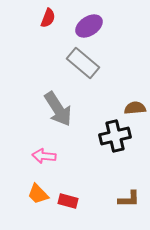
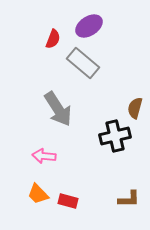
red semicircle: moved 5 px right, 21 px down
brown semicircle: rotated 70 degrees counterclockwise
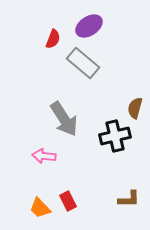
gray arrow: moved 6 px right, 10 px down
orange trapezoid: moved 2 px right, 14 px down
red rectangle: rotated 48 degrees clockwise
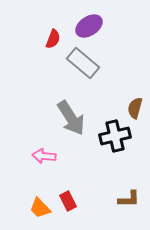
gray arrow: moved 7 px right, 1 px up
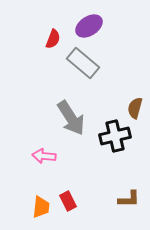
orange trapezoid: moved 1 px right, 1 px up; rotated 130 degrees counterclockwise
